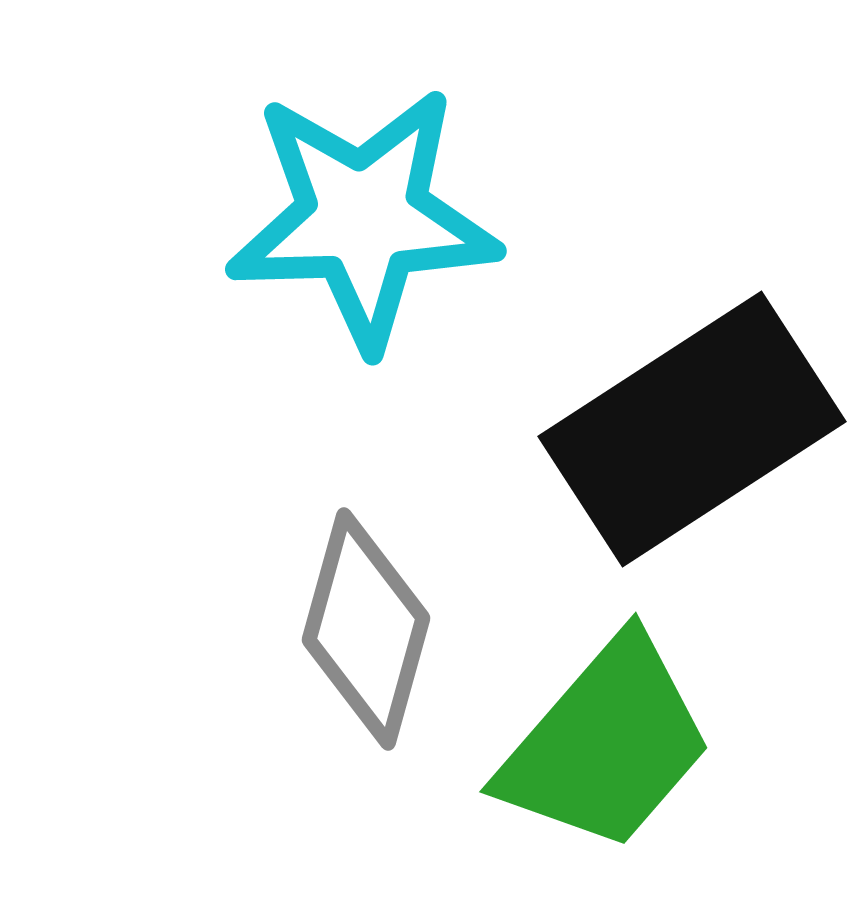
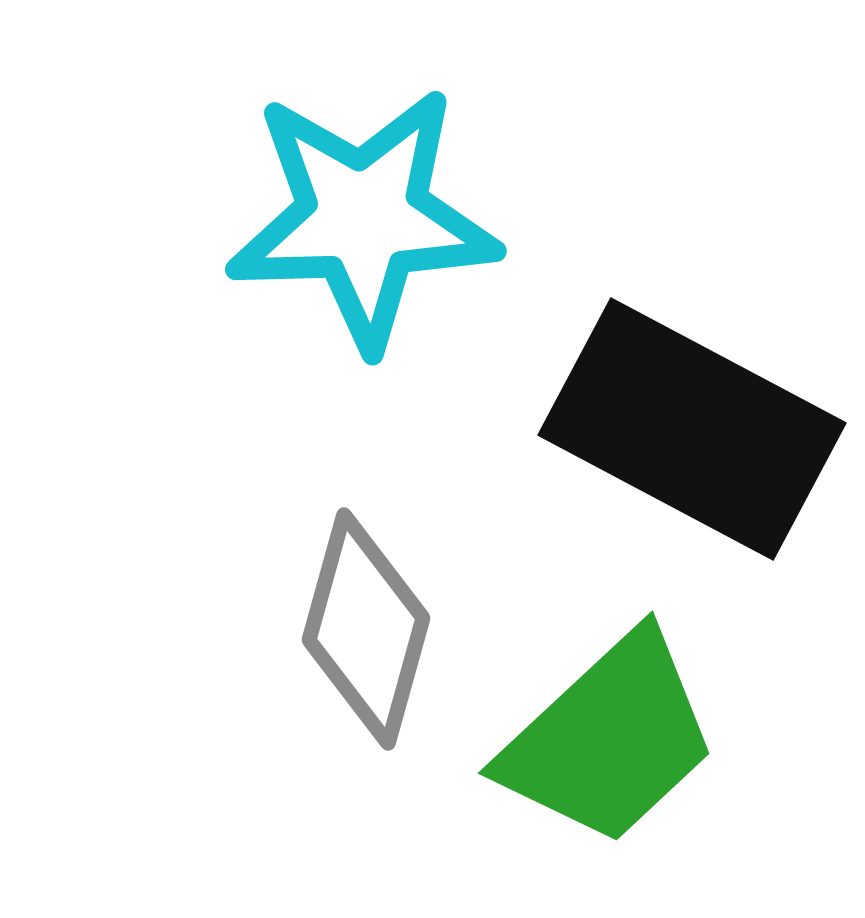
black rectangle: rotated 61 degrees clockwise
green trapezoid: moved 3 px right, 5 px up; rotated 6 degrees clockwise
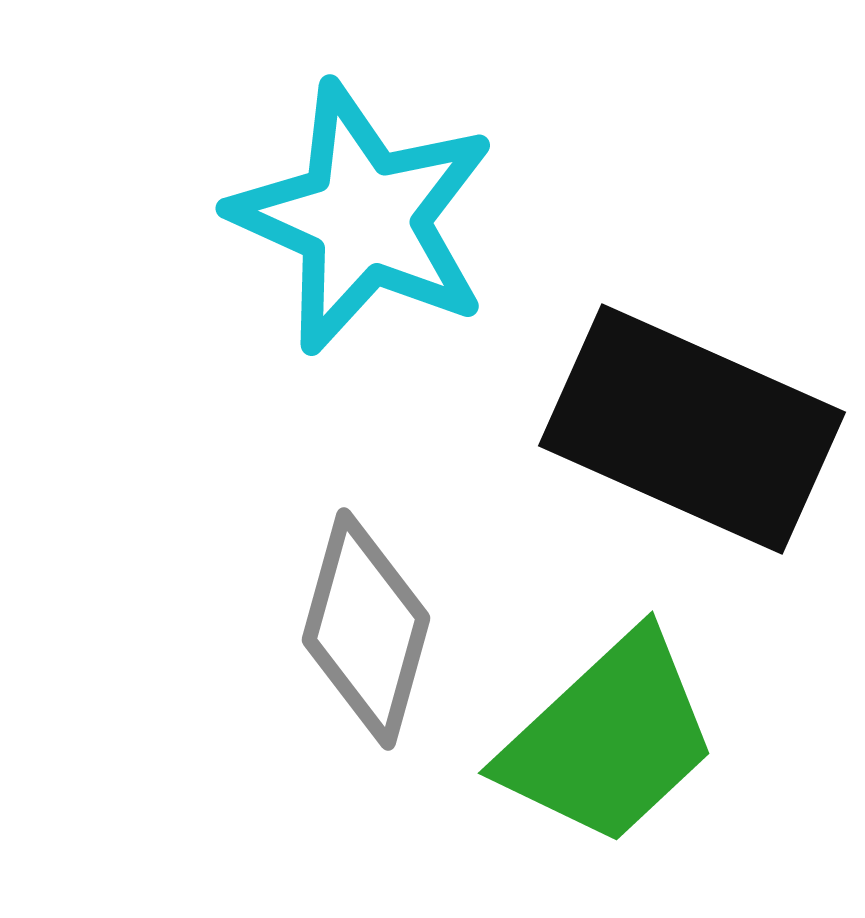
cyan star: rotated 26 degrees clockwise
black rectangle: rotated 4 degrees counterclockwise
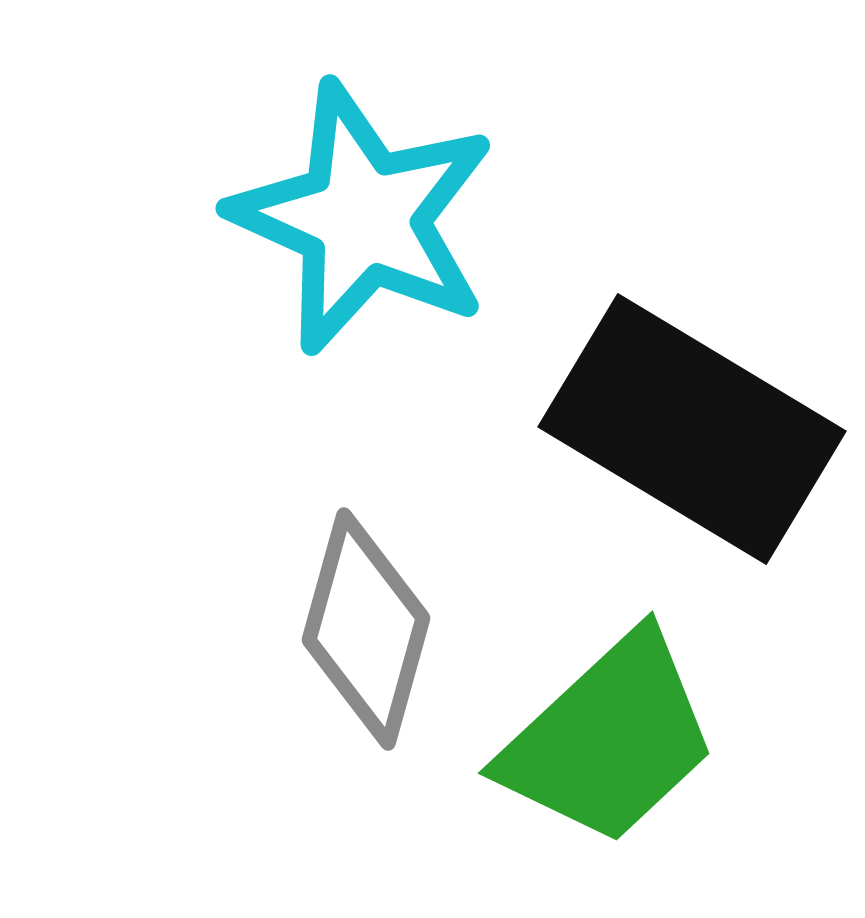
black rectangle: rotated 7 degrees clockwise
